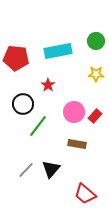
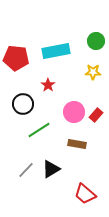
cyan rectangle: moved 2 px left
yellow star: moved 3 px left, 2 px up
red rectangle: moved 1 px right, 1 px up
green line: moved 1 px right, 4 px down; rotated 20 degrees clockwise
black triangle: rotated 18 degrees clockwise
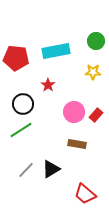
green line: moved 18 px left
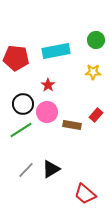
green circle: moved 1 px up
pink circle: moved 27 px left
brown rectangle: moved 5 px left, 19 px up
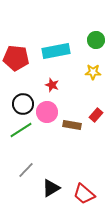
red star: moved 4 px right; rotated 16 degrees counterclockwise
black triangle: moved 19 px down
red trapezoid: moved 1 px left
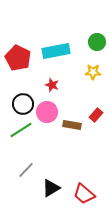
green circle: moved 1 px right, 2 px down
red pentagon: moved 2 px right; rotated 20 degrees clockwise
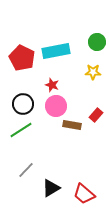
red pentagon: moved 4 px right
pink circle: moved 9 px right, 6 px up
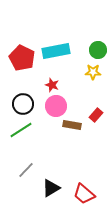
green circle: moved 1 px right, 8 px down
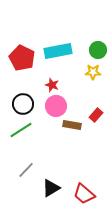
cyan rectangle: moved 2 px right
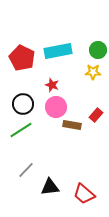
pink circle: moved 1 px down
black triangle: moved 1 px left, 1 px up; rotated 24 degrees clockwise
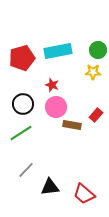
red pentagon: rotated 30 degrees clockwise
green line: moved 3 px down
